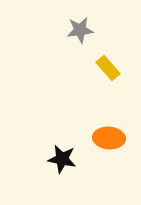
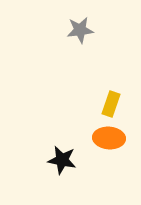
yellow rectangle: moved 3 px right, 36 px down; rotated 60 degrees clockwise
black star: moved 1 px down
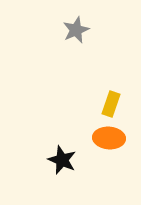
gray star: moved 4 px left; rotated 16 degrees counterclockwise
black star: rotated 12 degrees clockwise
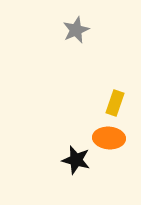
yellow rectangle: moved 4 px right, 1 px up
black star: moved 14 px right; rotated 8 degrees counterclockwise
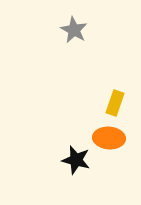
gray star: moved 2 px left; rotated 20 degrees counterclockwise
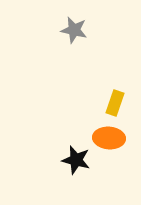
gray star: rotated 16 degrees counterclockwise
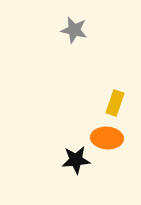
orange ellipse: moved 2 px left
black star: rotated 20 degrees counterclockwise
